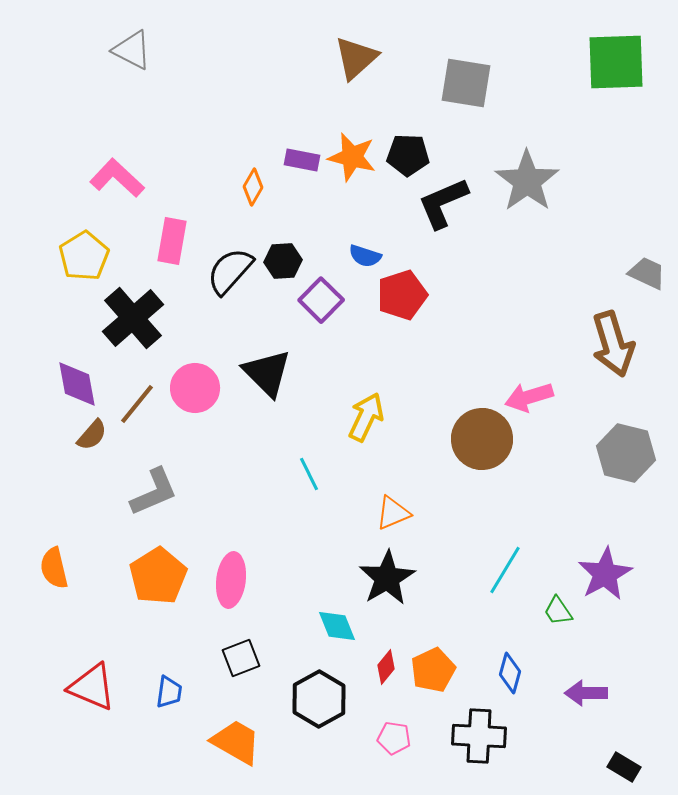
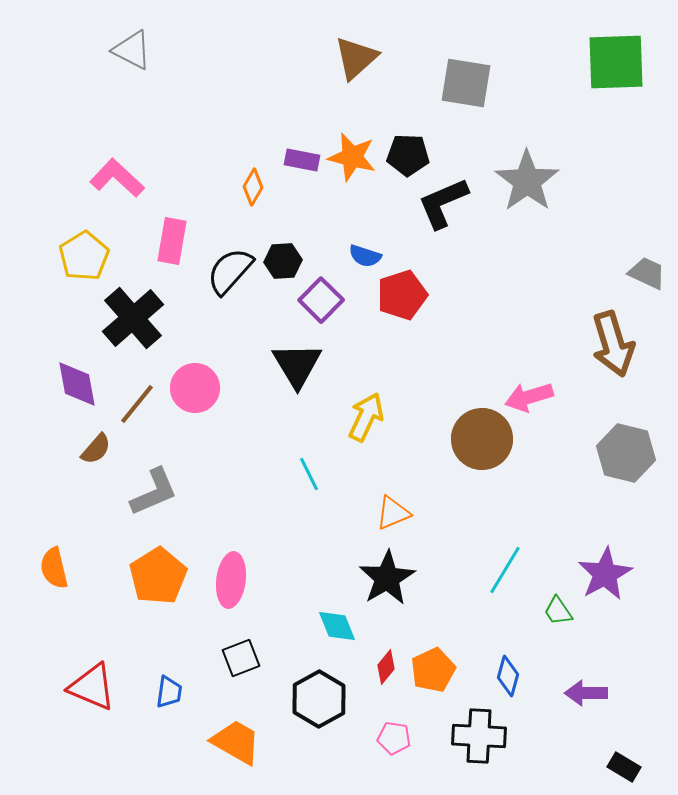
black triangle at (267, 373): moved 30 px right, 8 px up; rotated 14 degrees clockwise
brown semicircle at (92, 435): moved 4 px right, 14 px down
blue diamond at (510, 673): moved 2 px left, 3 px down
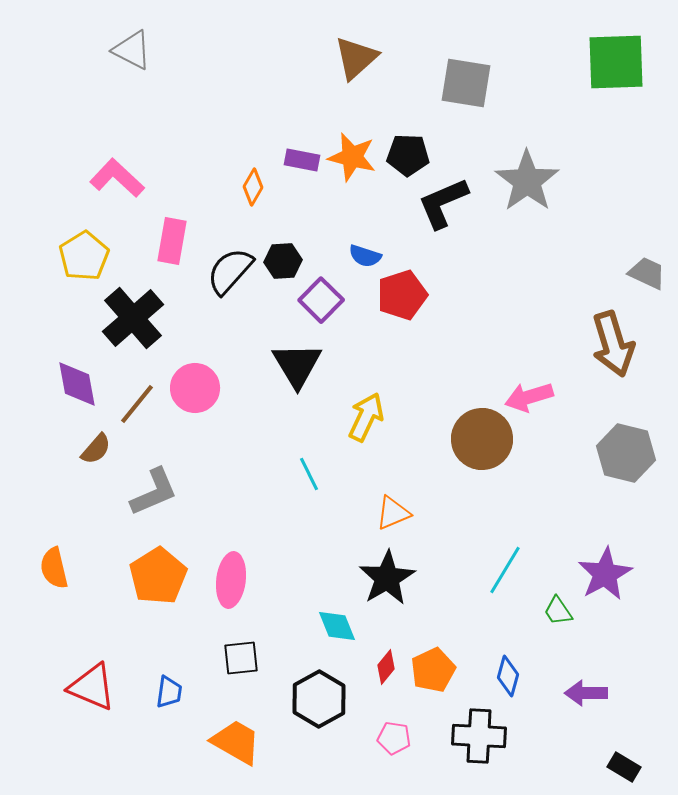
black square at (241, 658): rotated 15 degrees clockwise
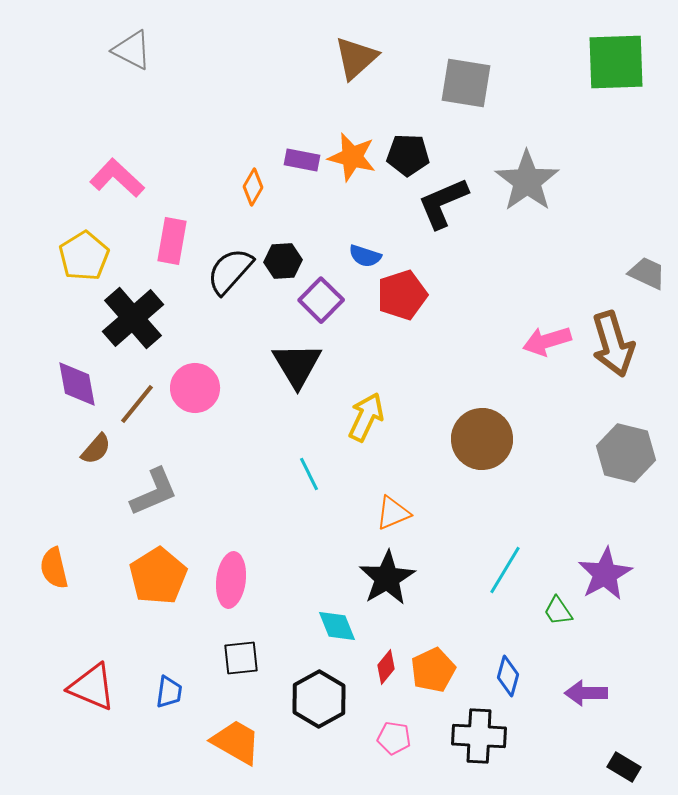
pink arrow at (529, 397): moved 18 px right, 56 px up
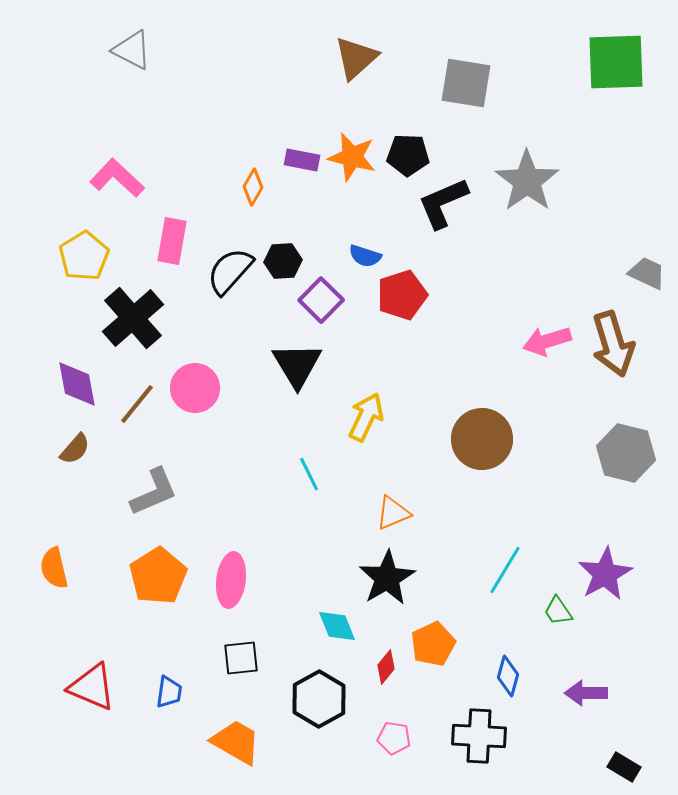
brown semicircle at (96, 449): moved 21 px left
orange pentagon at (433, 670): moved 26 px up
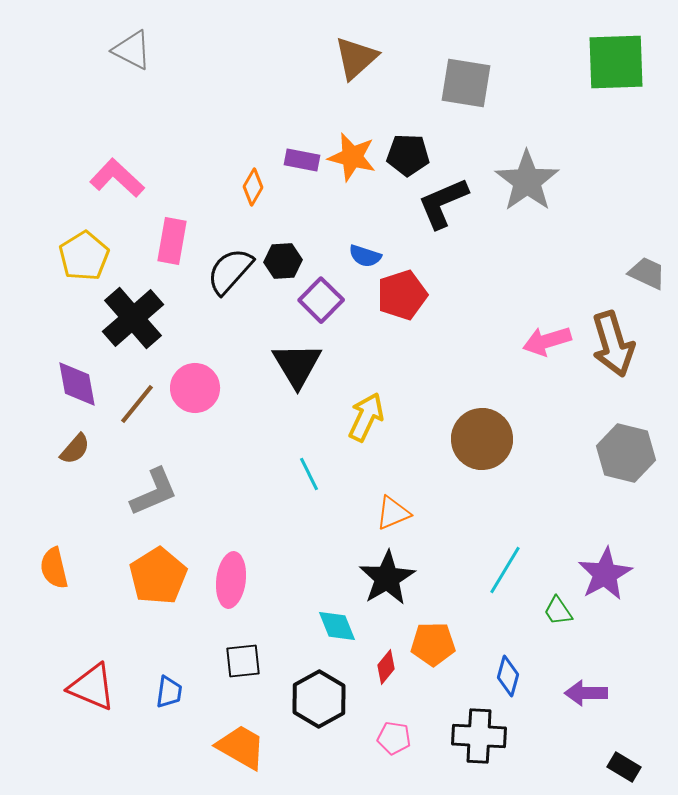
orange pentagon at (433, 644): rotated 24 degrees clockwise
black square at (241, 658): moved 2 px right, 3 px down
orange trapezoid at (236, 742): moved 5 px right, 5 px down
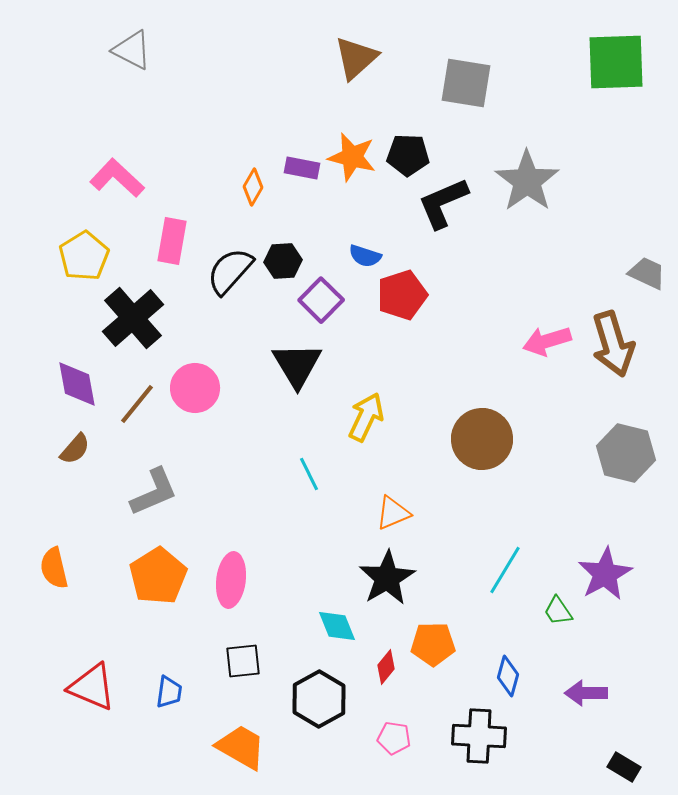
purple rectangle at (302, 160): moved 8 px down
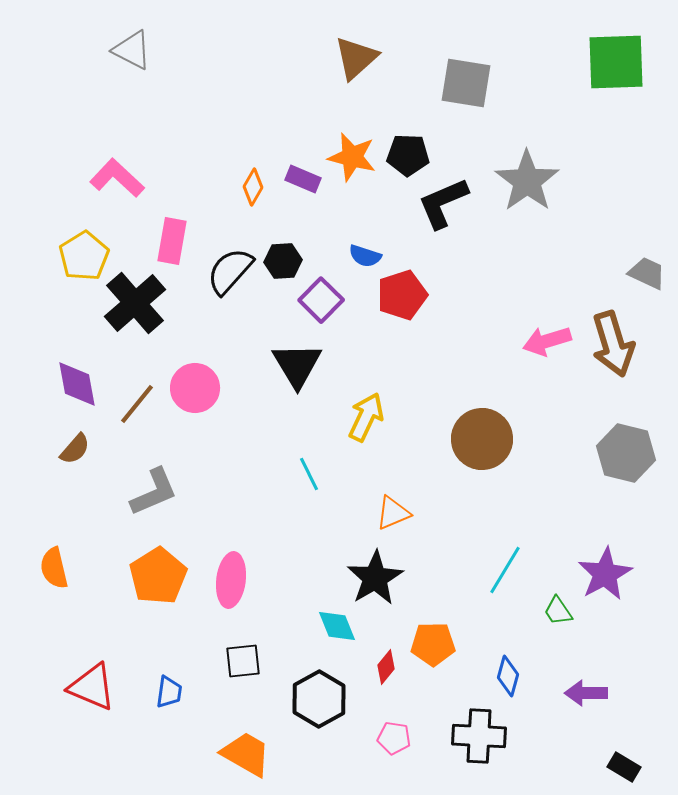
purple rectangle at (302, 168): moved 1 px right, 11 px down; rotated 12 degrees clockwise
black cross at (133, 318): moved 2 px right, 15 px up
black star at (387, 578): moved 12 px left
orange trapezoid at (241, 747): moved 5 px right, 7 px down
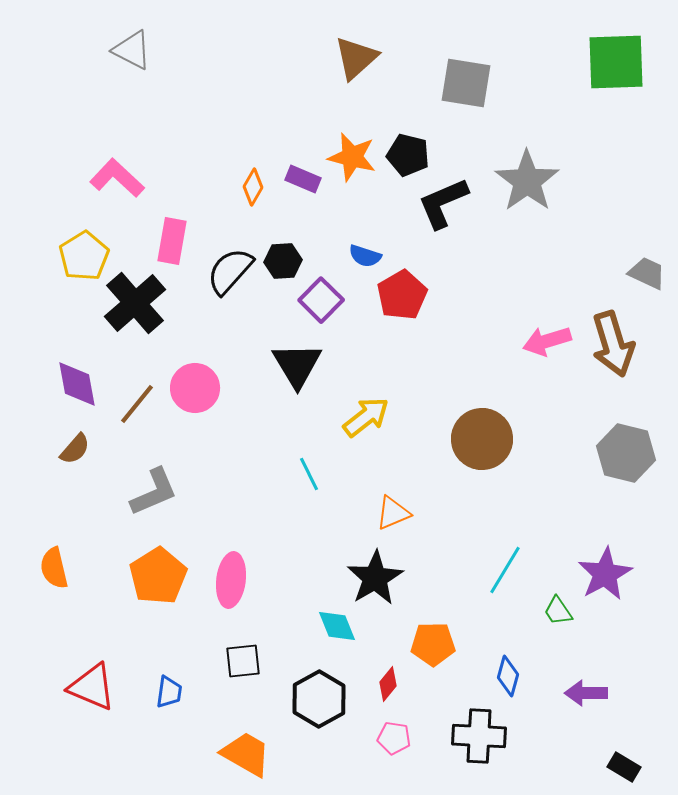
black pentagon at (408, 155): rotated 12 degrees clockwise
red pentagon at (402, 295): rotated 12 degrees counterclockwise
yellow arrow at (366, 417): rotated 27 degrees clockwise
red diamond at (386, 667): moved 2 px right, 17 px down
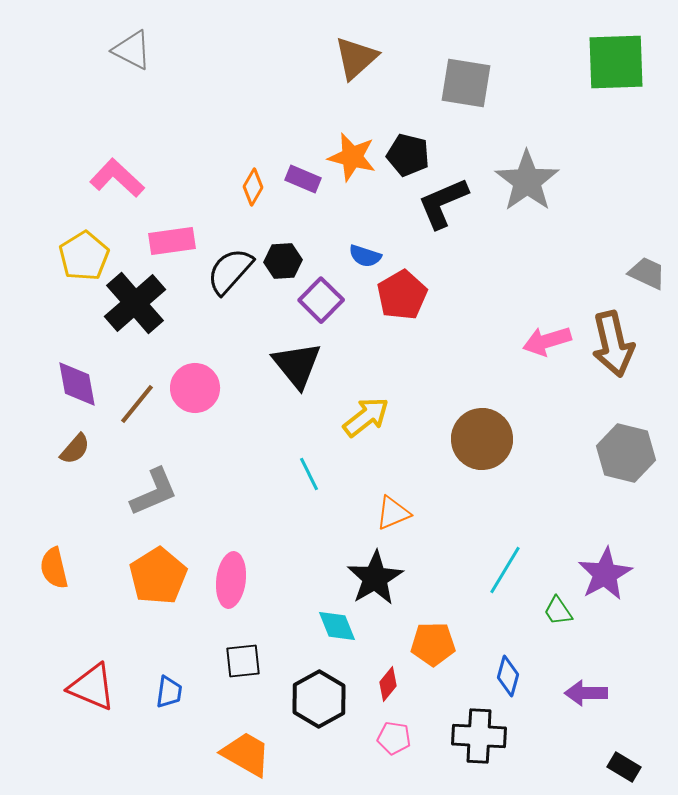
pink rectangle at (172, 241): rotated 72 degrees clockwise
brown arrow at (613, 344): rotated 4 degrees clockwise
black triangle at (297, 365): rotated 8 degrees counterclockwise
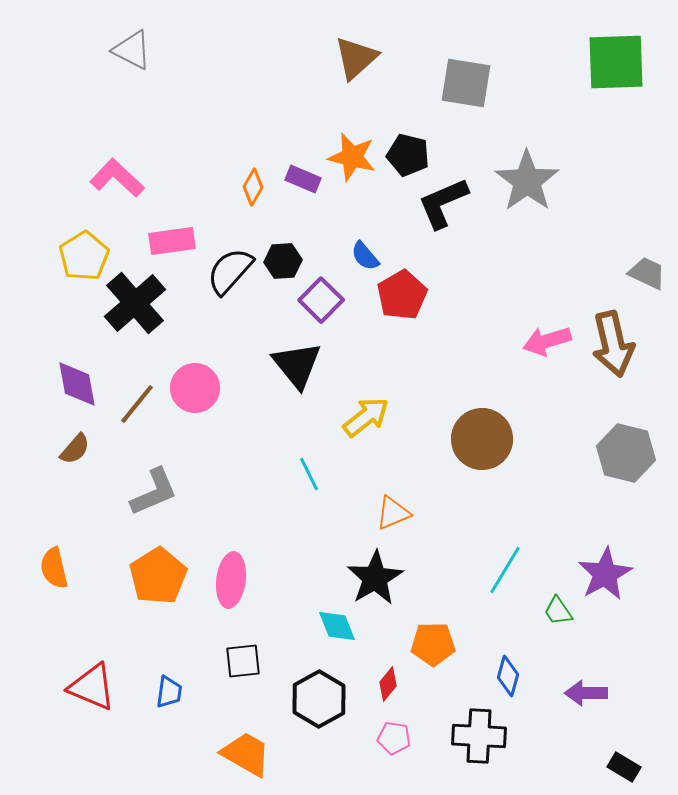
blue semicircle at (365, 256): rotated 32 degrees clockwise
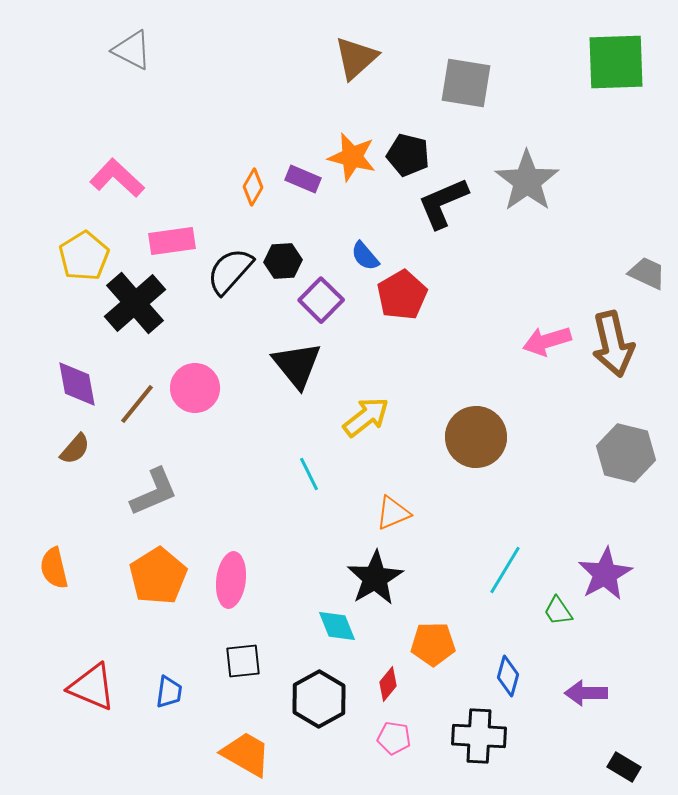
brown circle at (482, 439): moved 6 px left, 2 px up
